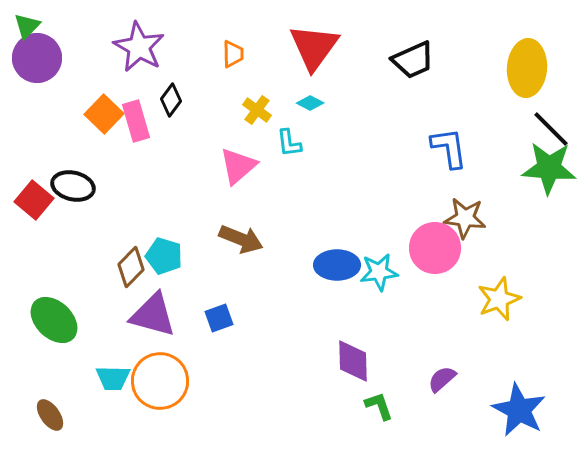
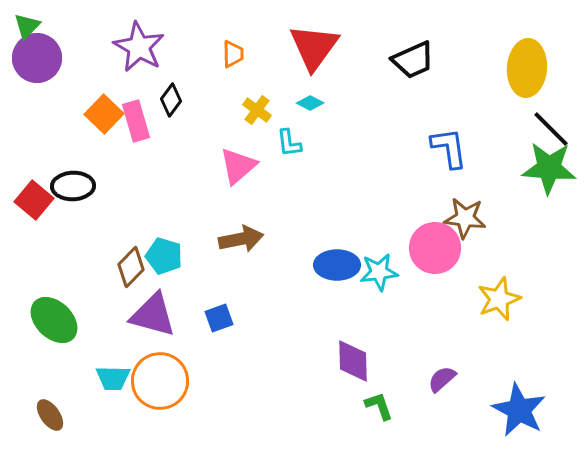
black ellipse: rotated 15 degrees counterclockwise
brown arrow: rotated 33 degrees counterclockwise
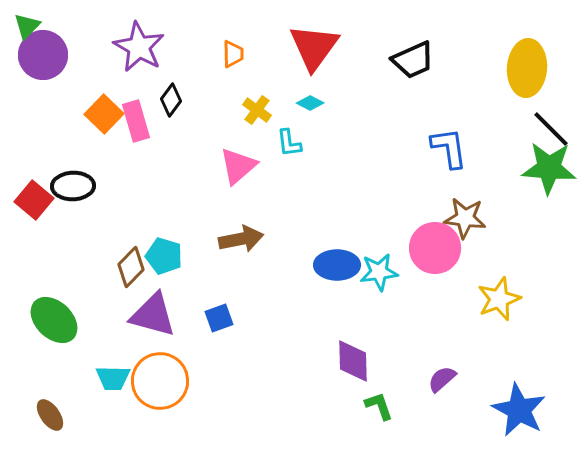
purple circle: moved 6 px right, 3 px up
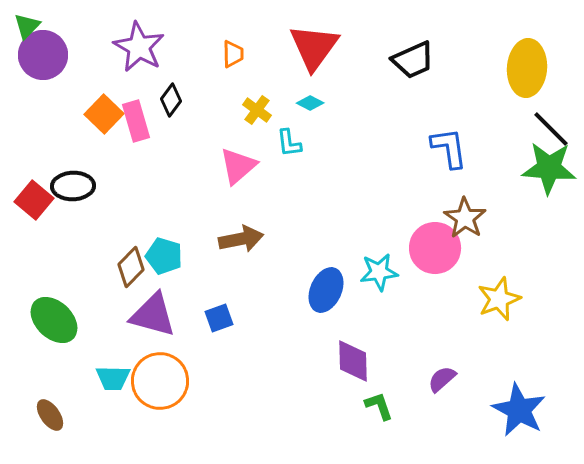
brown star: rotated 27 degrees clockwise
blue ellipse: moved 11 px left, 25 px down; rotated 66 degrees counterclockwise
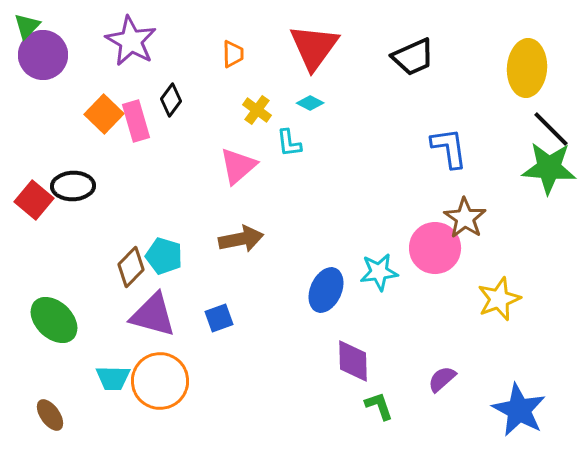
purple star: moved 8 px left, 6 px up
black trapezoid: moved 3 px up
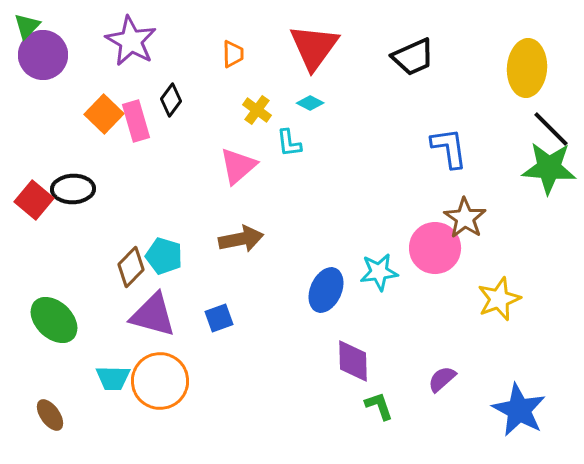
black ellipse: moved 3 px down
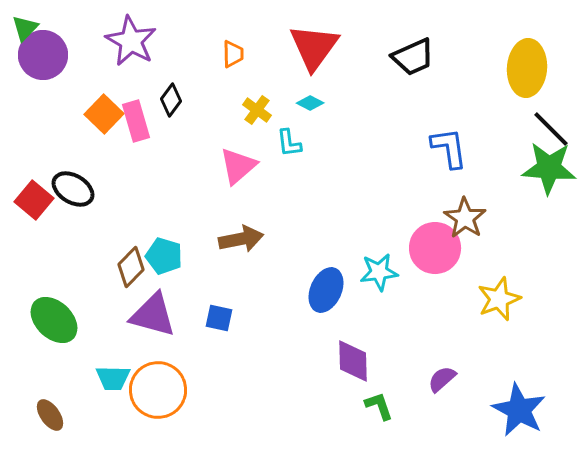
green triangle: moved 2 px left, 2 px down
black ellipse: rotated 33 degrees clockwise
blue square: rotated 32 degrees clockwise
orange circle: moved 2 px left, 9 px down
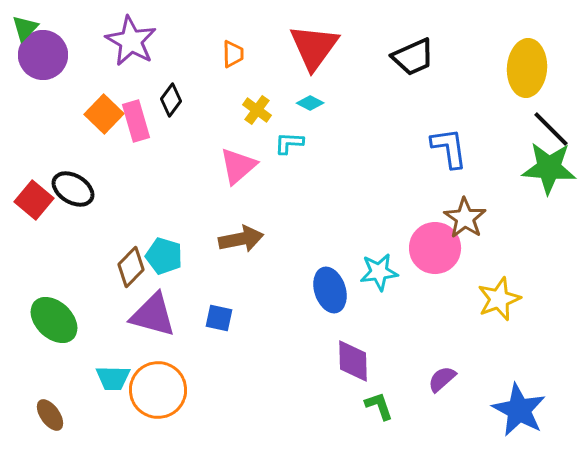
cyan L-shape: rotated 100 degrees clockwise
blue ellipse: moved 4 px right; rotated 42 degrees counterclockwise
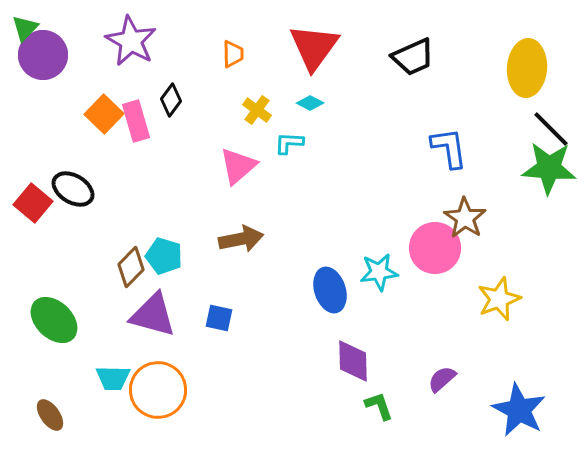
red square: moved 1 px left, 3 px down
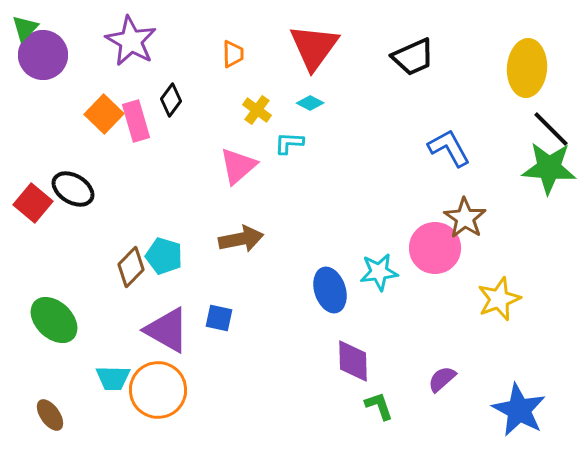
blue L-shape: rotated 21 degrees counterclockwise
purple triangle: moved 14 px right, 15 px down; rotated 15 degrees clockwise
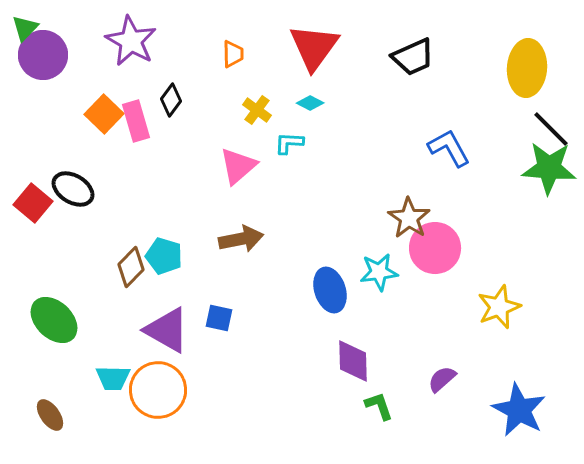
brown star: moved 56 px left
yellow star: moved 8 px down
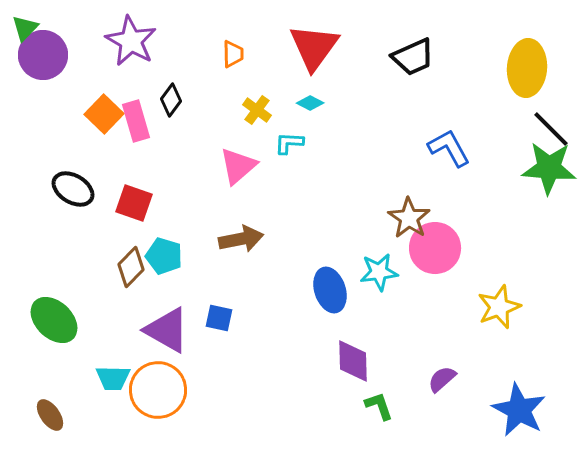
red square: moved 101 px right; rotated 21 degrees counterclockwise
